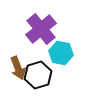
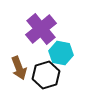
brown arrow: moved 1 px right
black hexagon: moved 8 px right
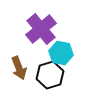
black hexagon: moved 4 px right
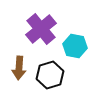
cyan hexagon: moved 14 px right, 7 px up
brown arrow: rotated 25 degrees clockwise
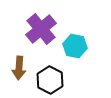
black hexagon: moved 5 px down; rotated 16 degrees counterclockwise
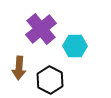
cyan hexagon: rotated 10 degrees counterclockwise
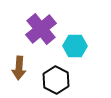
black hexagon: moved 6 px right
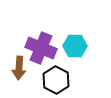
purple cross: moved 19 px down; rotated 28 degrees counterclockwise
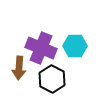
black hexagon: moved 4 px left, 1 px up
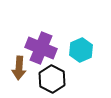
cyan hexagon: moved 6 px right, 4 px down; rotated 25 degrees counterclockwise
